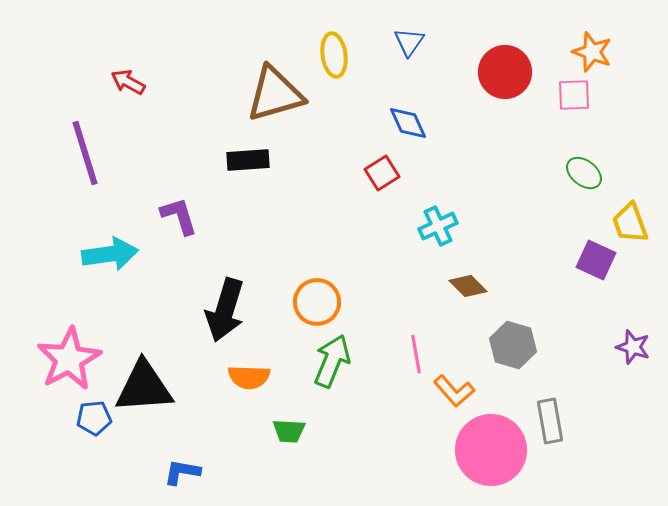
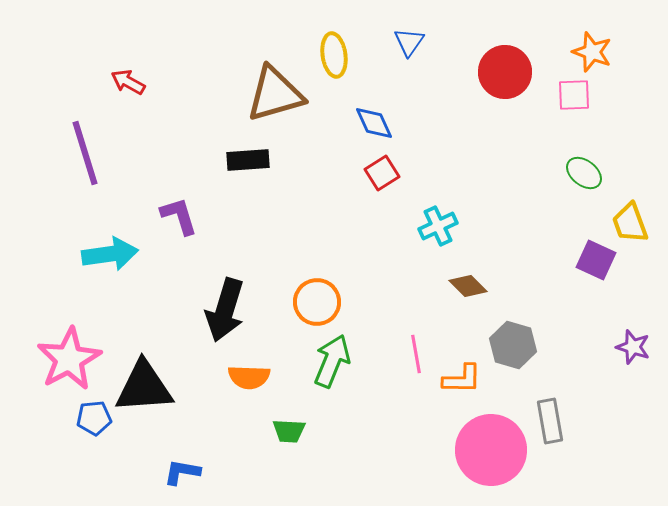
blue diamond: moved 34 px left
orange L-shape: moved 8 px right, 12 px up; rotated 48 degrees counterclockwise
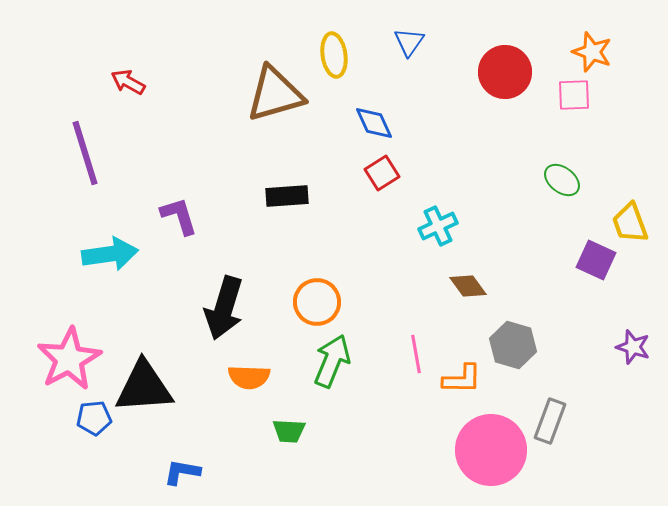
black rectangle: moved 39 px right, 36 px down
green ellipse: moved 22 px left, 7 px down
brown diamond: rotated 9 degrees clockwise
black arrow: moved 1 px left, 2 px up
gray rectangle: rotated 30 degrees clockwise
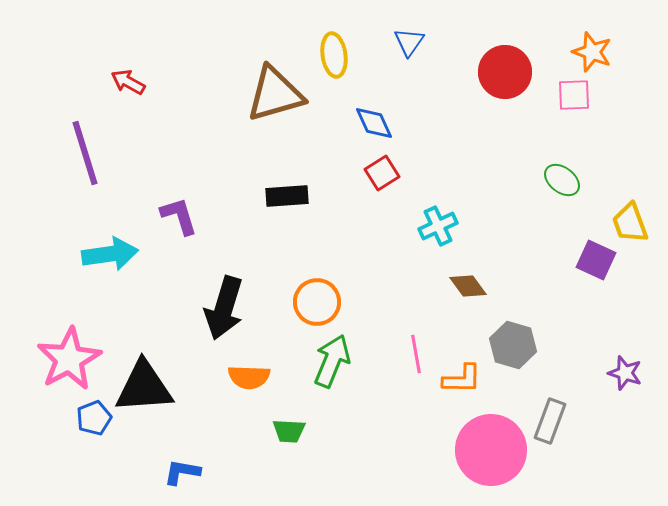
purple star: moved 8 px left, 26 px down
blue pentagon: rotated 16 degrees counterclockwise
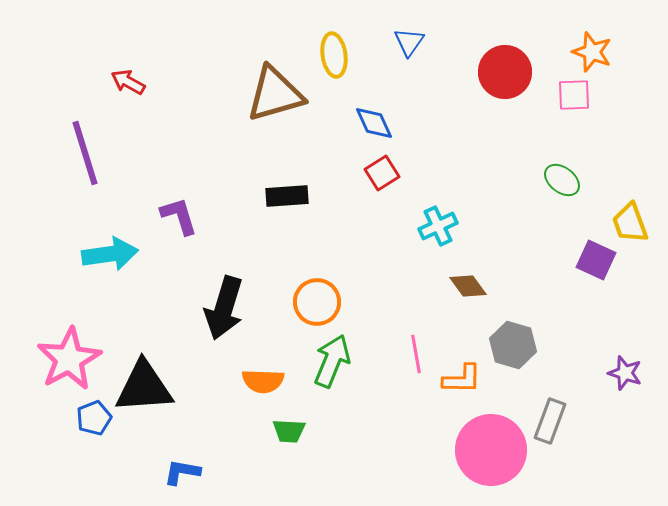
orange semicircle: moved 14 px right, 4 px down
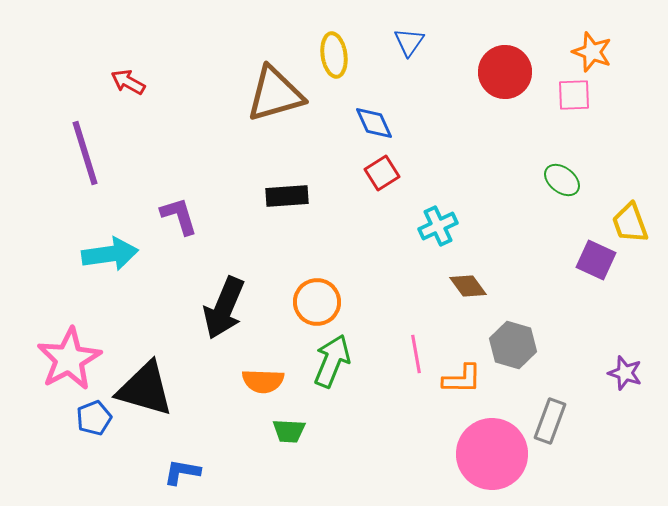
black arrow: rotated 6 degrees clockwise
black triangle: moved 1 px right, 2 px down; rotated 20 degrees clockwise
pink circle: moved 1 px right, 4 px down
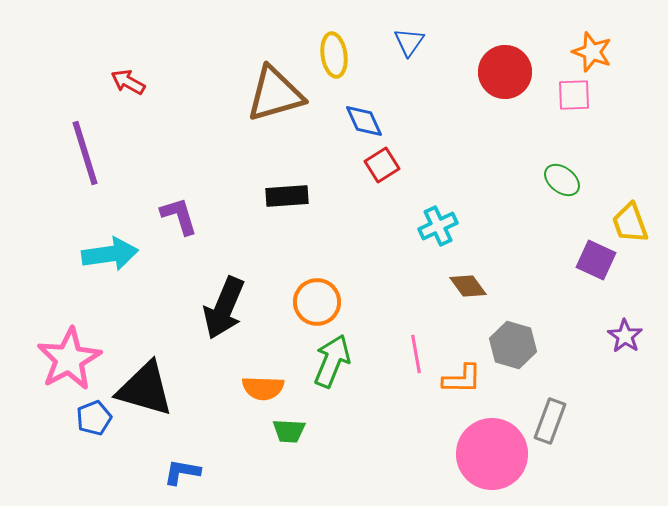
blue diamond: moved 10 px left, 2 px up
red square: moved 8 px up
purple star: moved 37 px up; rotated 16 degrees clockwise
orange semicircle: moved 7 px down
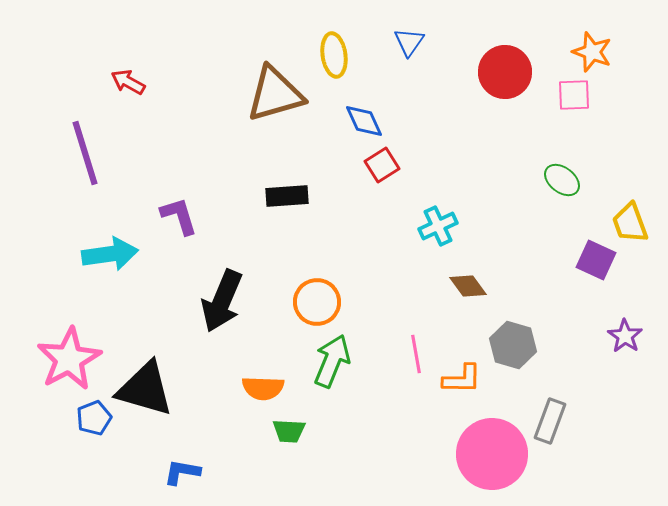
black arrow: moved 2 px left, 7 px up
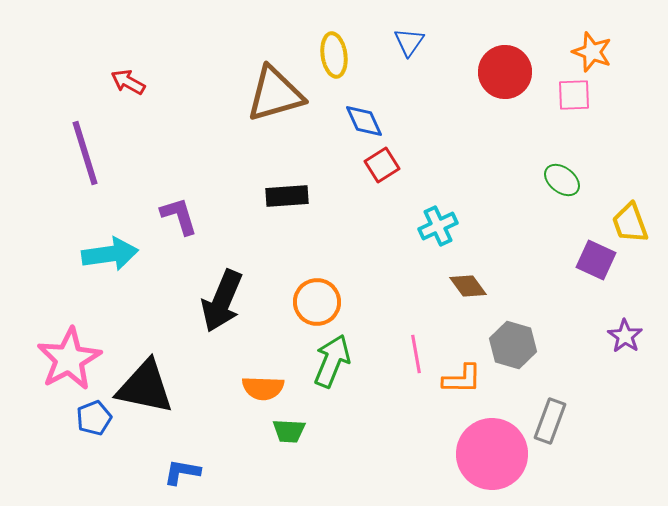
black triangle: moved 2 px up; rotated 4 degrees counterclockwise
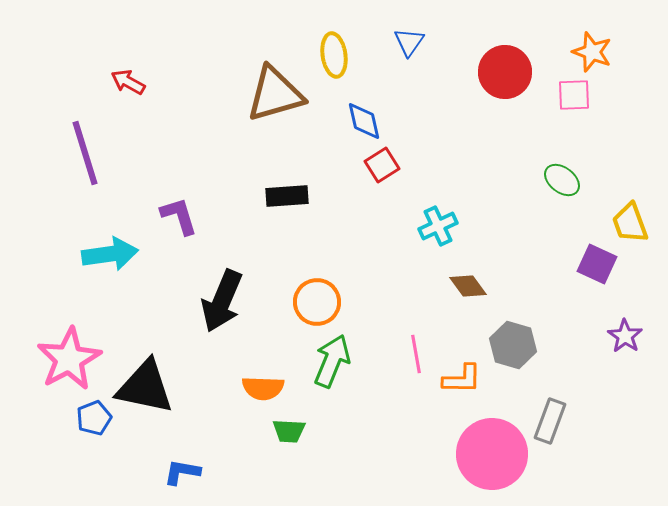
blue diamond: rotated 12 degrees clockwise
purple square: moved 1 px right, 4 px down
